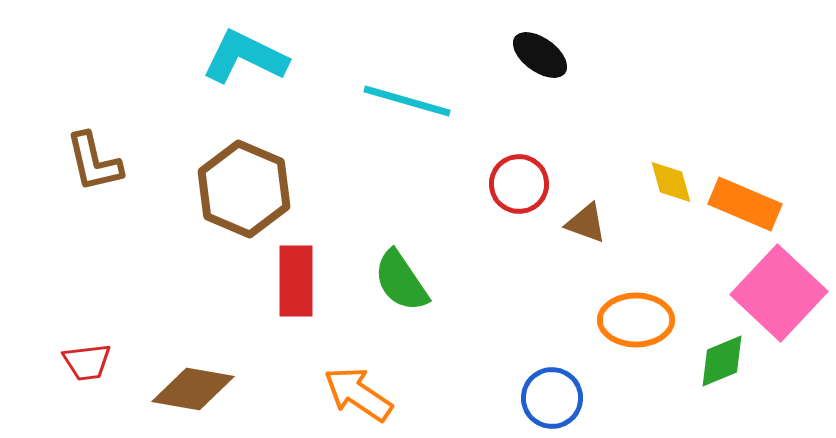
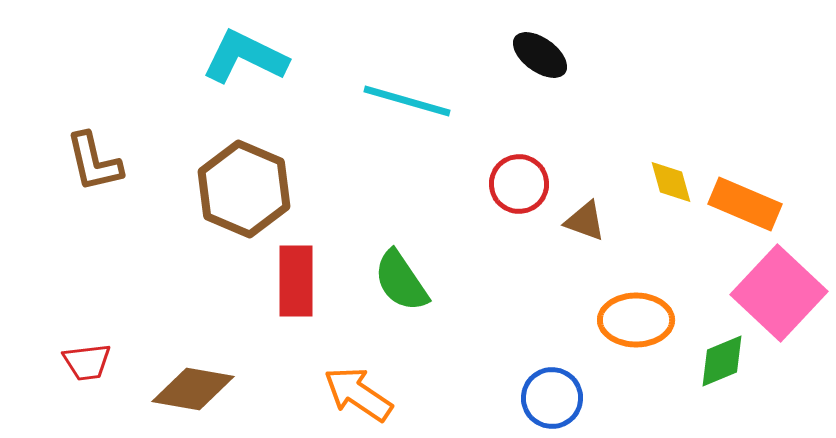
brown triangle: moved 1 px left, 2 px up
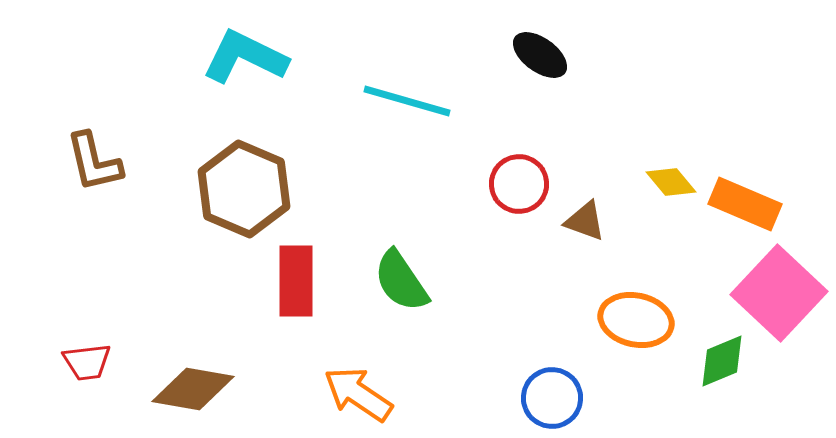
yellow diamond: rotated 24 degrees counterclockwise
orange ellipse: rotated 12 degrees clockwise
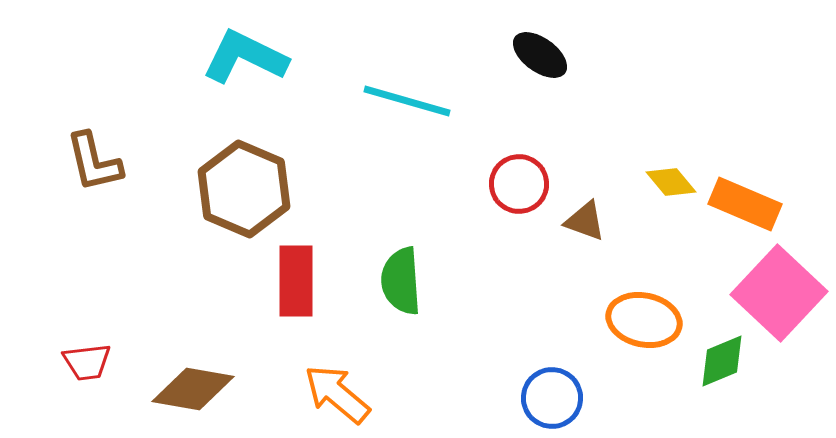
green semicircle: rotated 30 degrees clockwise
orange ellipse: moved 8 px right
orange arrow: moved 21 px left; rotated 6 degrees clockwise
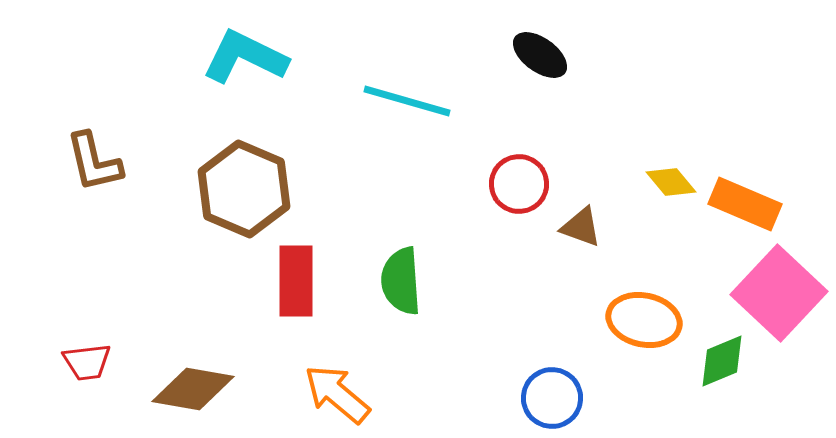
brown triangle: moved 4 px left, 6 px down
